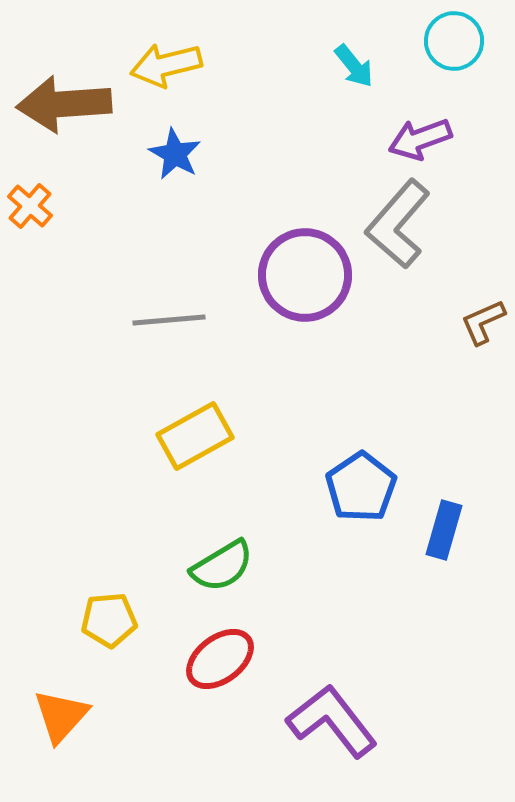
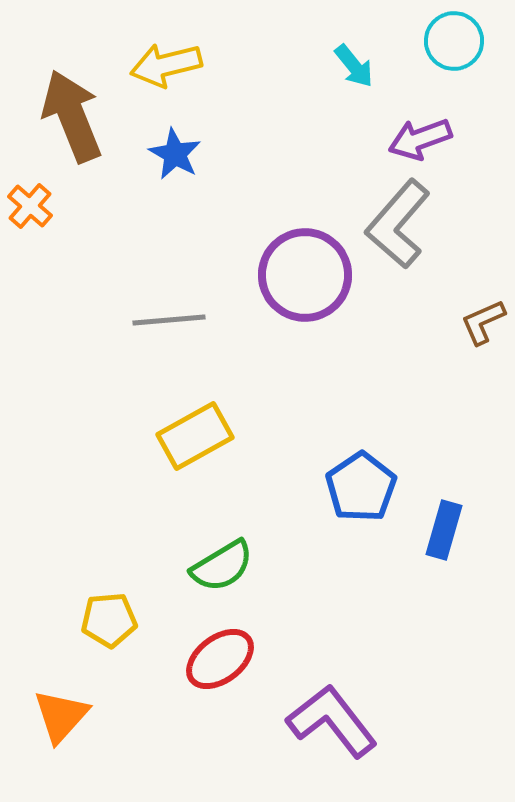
brown arrow: moved 8 px right, 12 px down; rotated 72 degrees clockwise
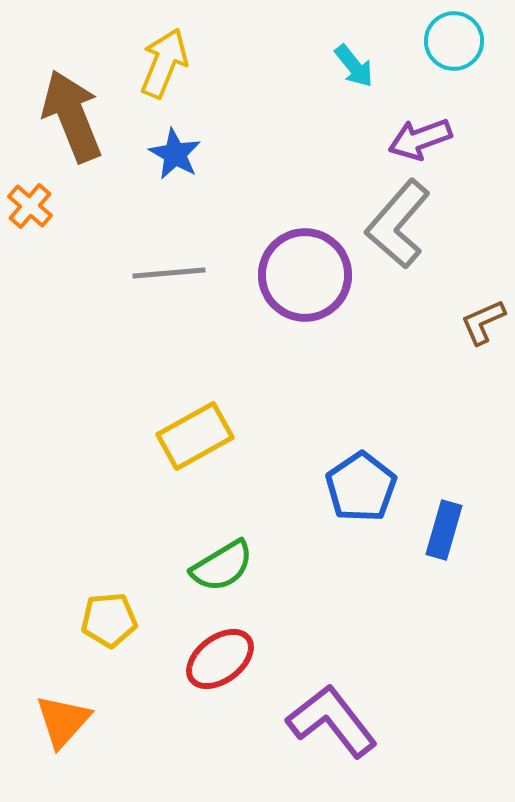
yellow arrow: moved 2 px left, 2 px up; rotated 126 degrees clockwise
gray line: moved 47 px up
orange triangle: moved 2 px right, 5 px down
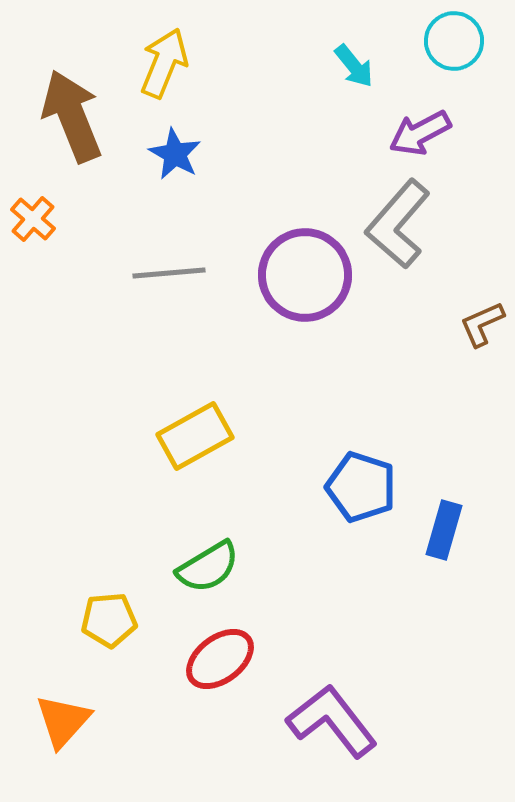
purple arrow: moved 6 px up; rotated 8 degrees counterclockwise
orange cross: moved 3 px right, 13 px down
brown L-shape: moved 1 px left, 2 px down
blue pentagon: rotated 20 degrees counterclockwise
green semicircle: moved 14 px left, 1 px down
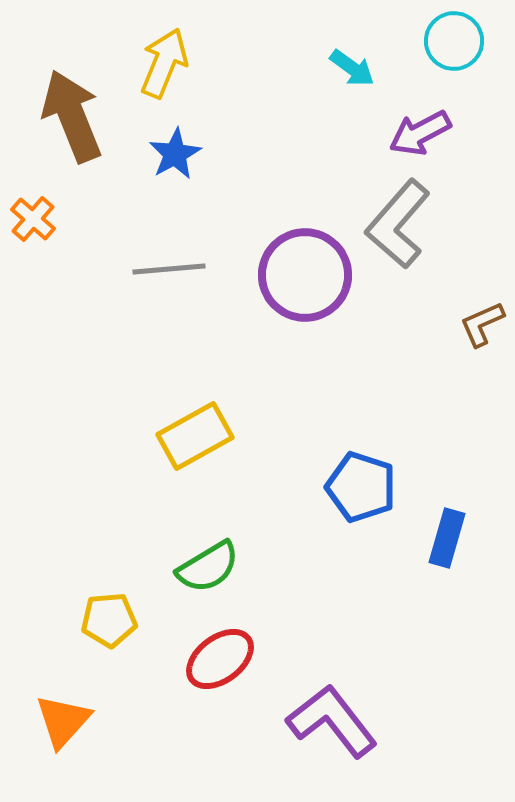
cyan arrow: moved 2 px left, 2 px down; rotated 15 degrees counterclockwise
blue star: rotated 14 degrees clockwise
gray line: moved 4 px up
blue rectangle: moved 3 px right, 8 px down
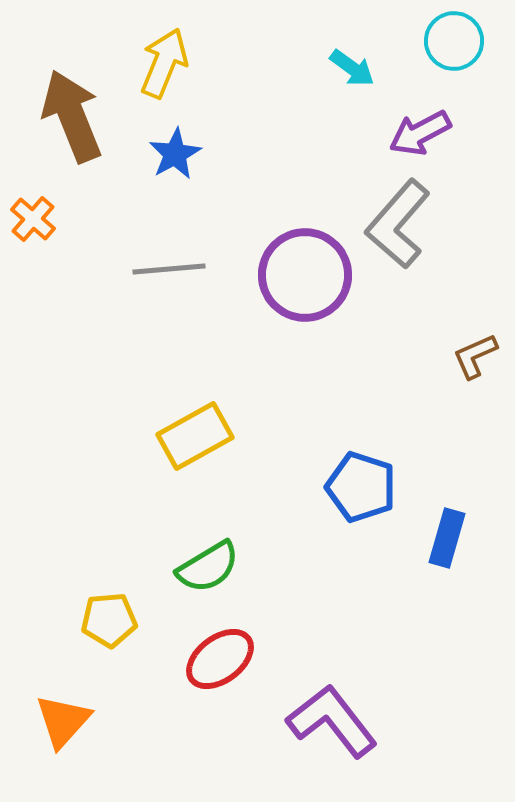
brown L-shape: moved 7 px left, 32 px down
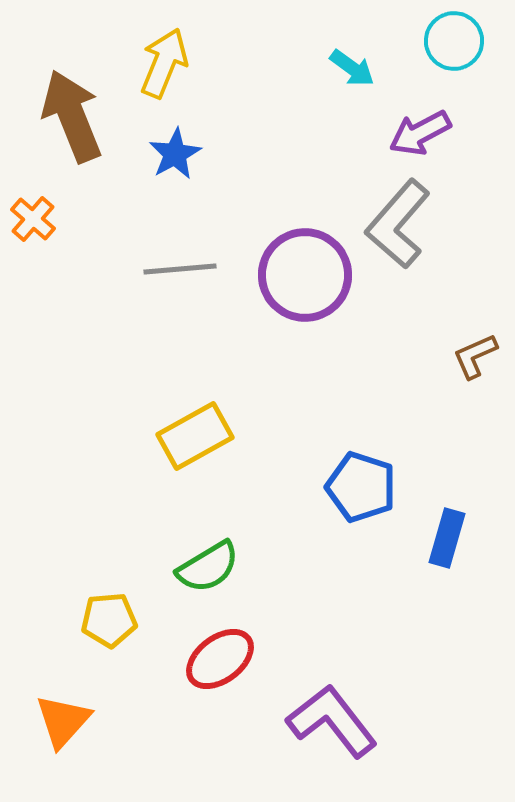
gray line: moved 11 px right
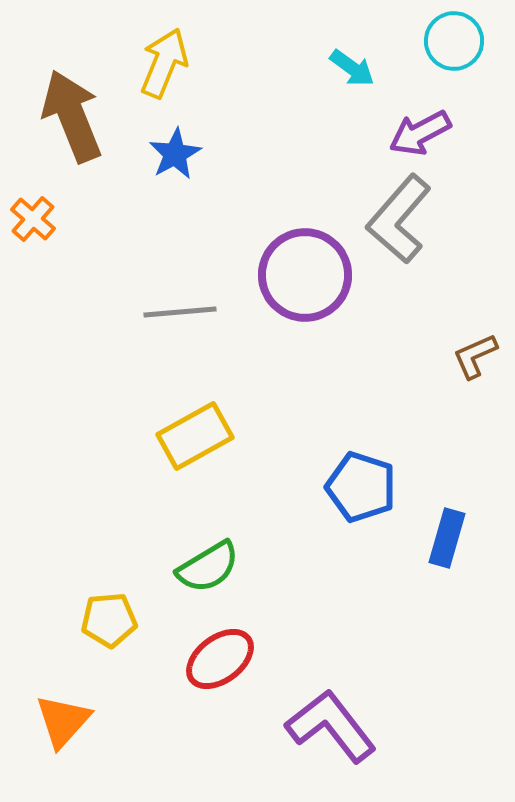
gray L-shape: moved 1 px right, 5 px up
gray line: moved 43 px down
purple L-shape: moved 1 px left, 5 px down
